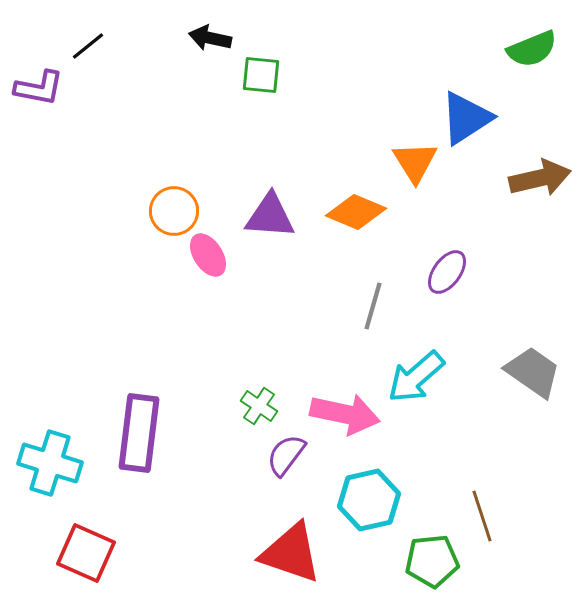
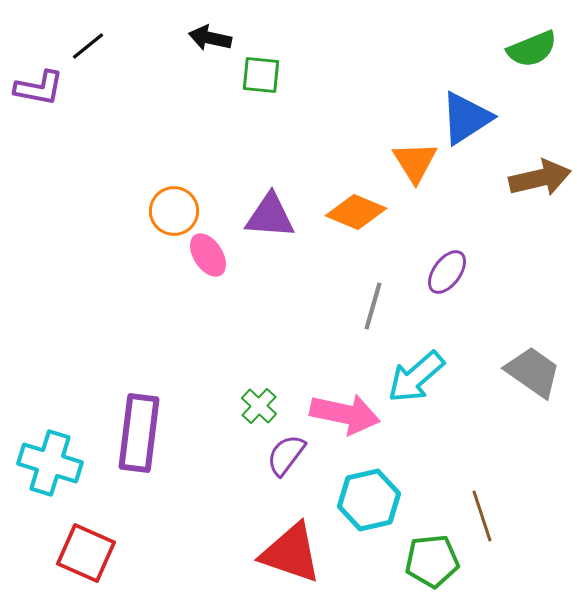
green cross: rotated 9 degrees clockwise
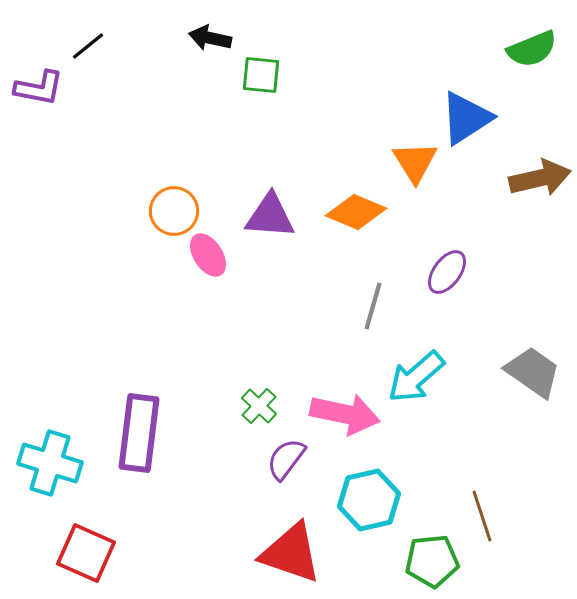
purple semicircle: moved 4 px down
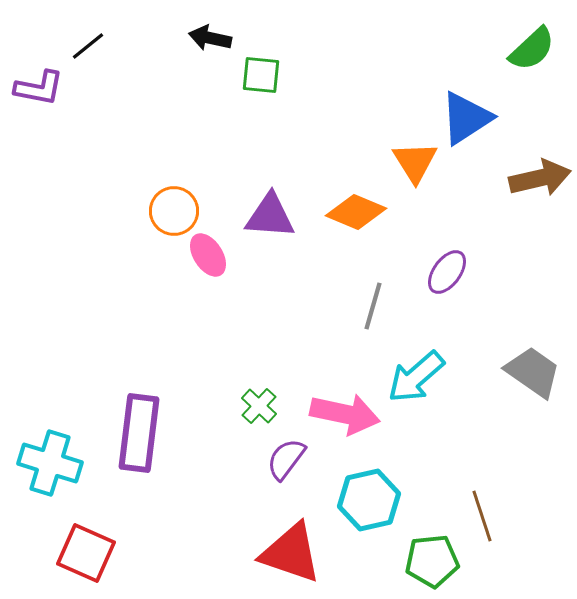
green semicircle: rotated 21 degrees counterclockwise
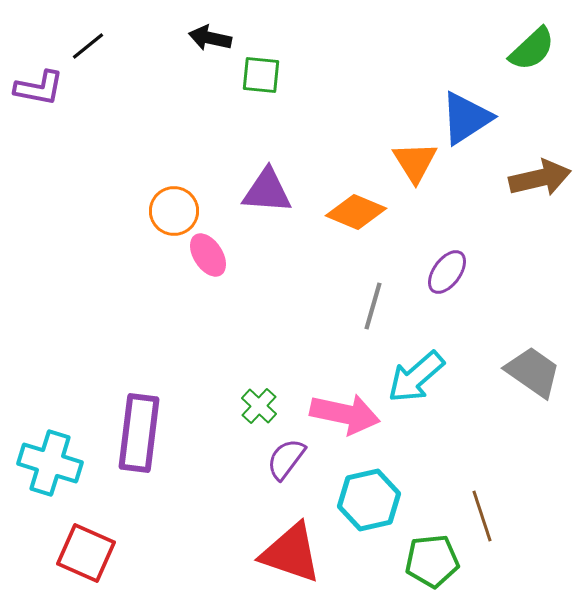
purple triangle: moved 3 px left, 25 px up
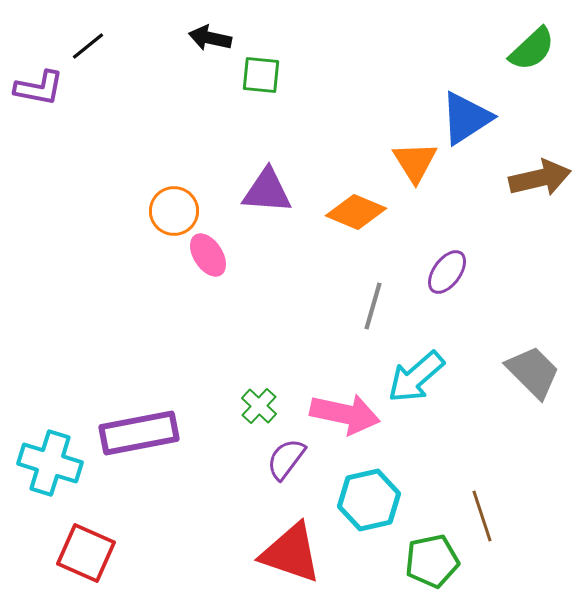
gray trapezoid: rotated 10 degrees clockwise
purple rectangle: rotated 72 degrees clockwise
green pentagon: rotated 6 degrees counterclockwise
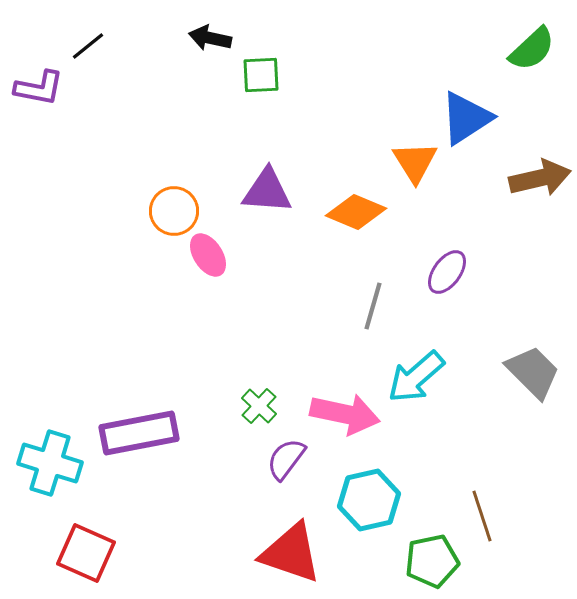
green square: rotated 9 degrees counterclockwise
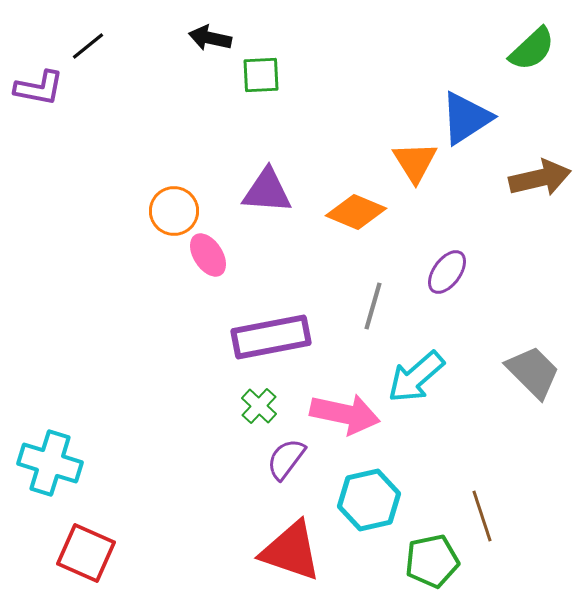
purple rectangle: moved 132 px right, 96 px up
red triangle: moved 2 px up
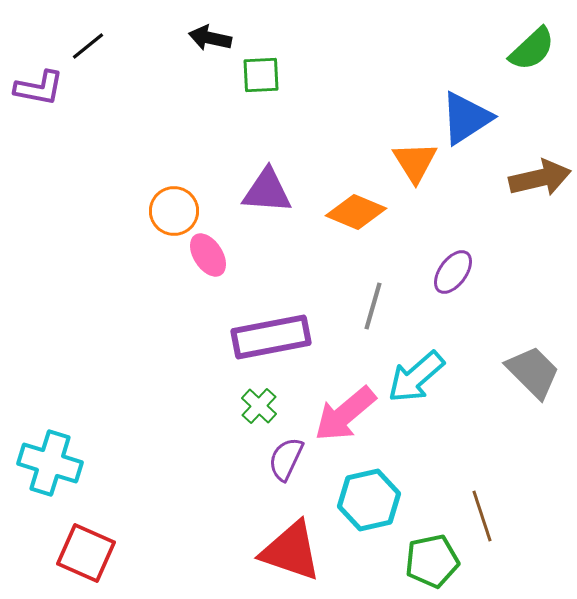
purple ellipse: moved 6 px right
pink arrow: rotated 128 degrees clockwise
purple semicircle: rotated 12 degrees counterclockwise
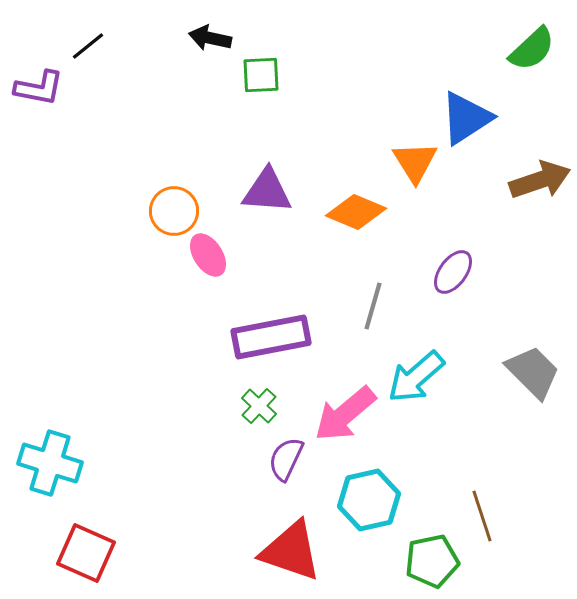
brown arrow: moved 2 px down; rotated 6 degrees counterclockwise
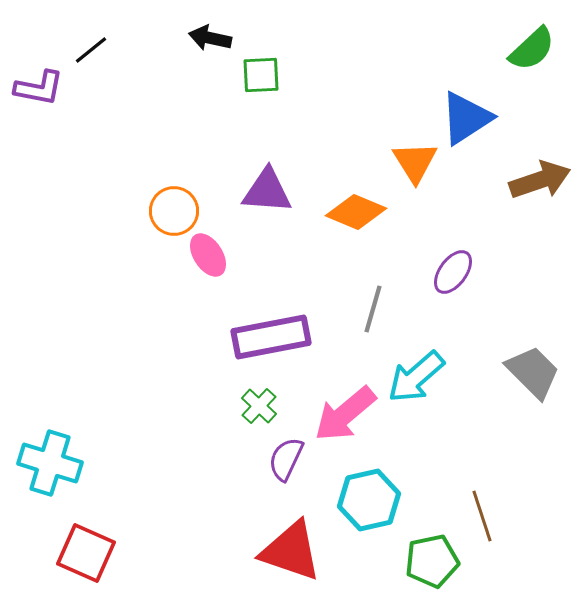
black line: moved 3 px right, 4 px down
gray line: moved 3 px down
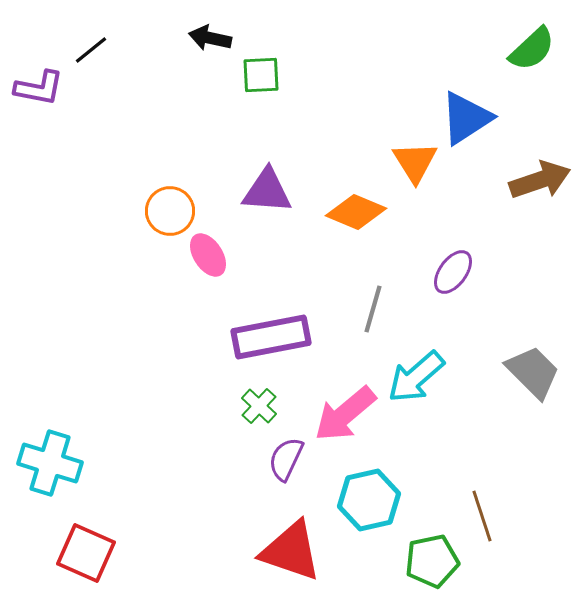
orange circle: moved 4 px left
